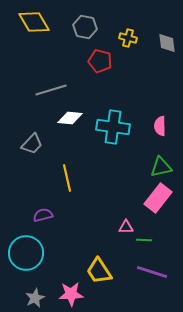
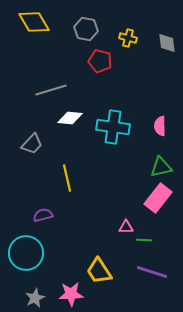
gray hexagon: moved 1 px right, 2 px down
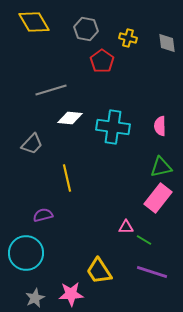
red pentagon: moved 2 px right; rotated 20 degrees clockwise
green line: rotated 28 degrees clockwise
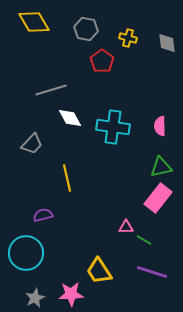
white diamond: rotated 55 degrees clockwise
